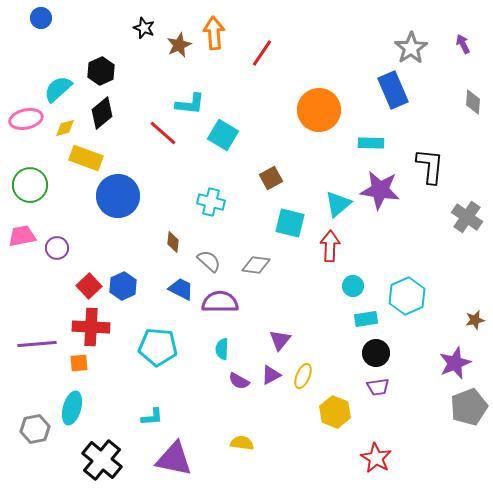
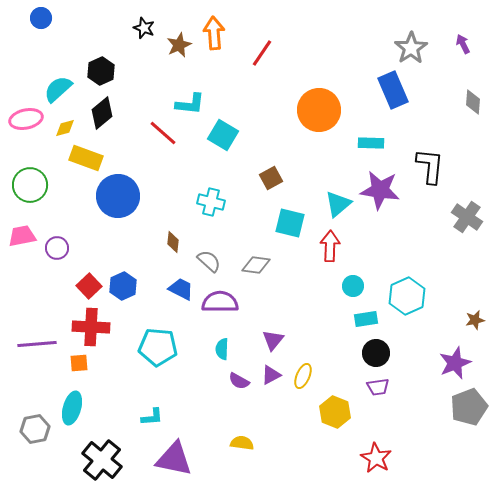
purple triangle at (280, 340): moved 7 px left
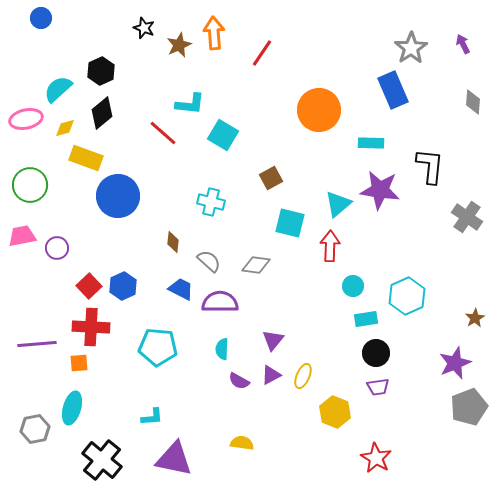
brown star at (475, 320): moved 2 px up; rotated 18 degrees counterclockwise
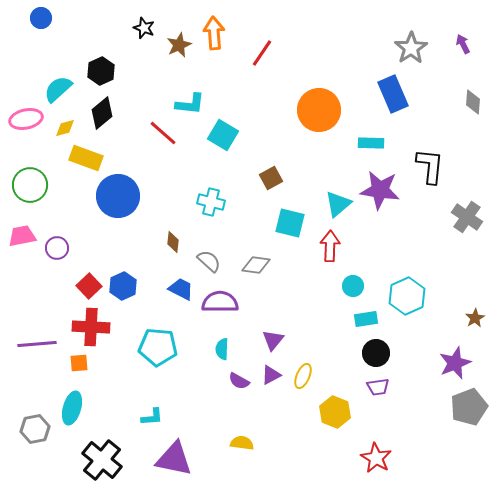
blue rectangle at (393, 90): moved 4 px down
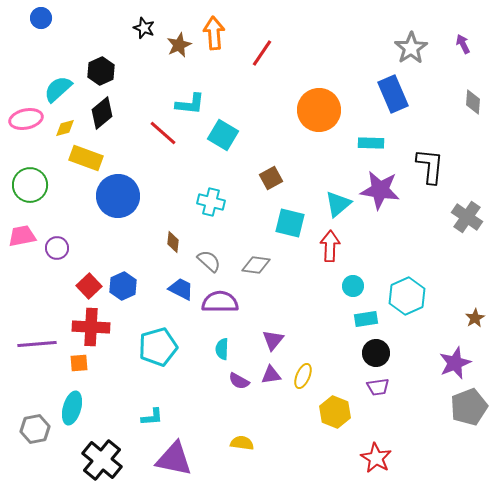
cyan pentagon at (158, 347): rotated 21 degrees counterclockwise
purple triangle at (271, 375): rotated 20 degrees clockwise
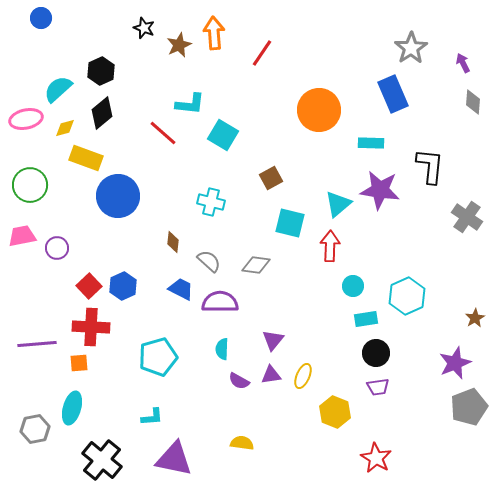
purple arrow at (463, 44): moved 19 px down
cyan pentagon at (158, 347): moved 10 px down
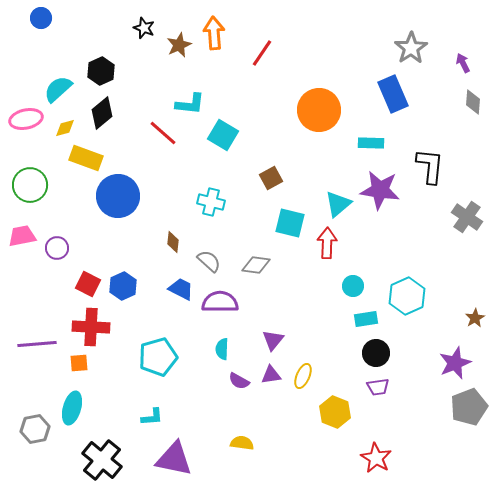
red arrow at (330, 246): moved 3 px left, 3 px up
red square at (89, 286): moved 1 px left, 2 px up; rotated 20 degrees counterclockwise
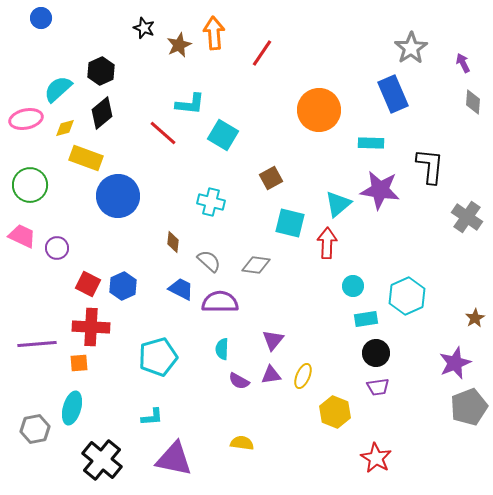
pink trapezoid at (22, 236): rotated 36 degrees clockwise
